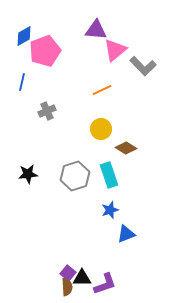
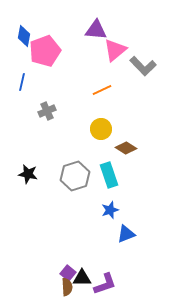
blue diamond: rotated 50 degrees counterclockwise
black star: rotated 18 degrees clockwise
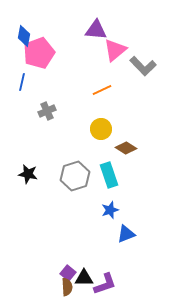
pink pentagon: moved 6 px left, 2 px down
black triangle: moved 2 px right
